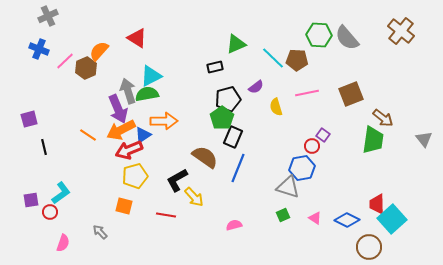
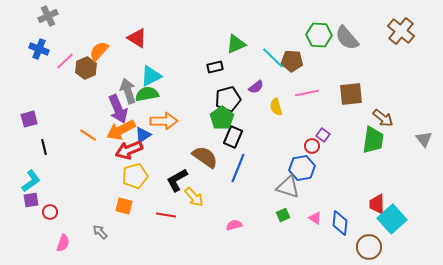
brown pentagon at (297, 60): moved 5 px left, 1 px down
brown square at (351, 94): rotated 15 degrees clockwise
cyan L-shape at (61, 193): moved 30 px left, 12 px up
blue diamond at (347, 220): moved 7 px left, 3 px down; rotated 70 degrees clockwise
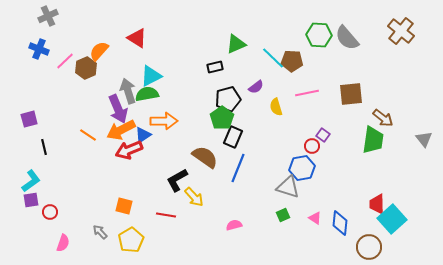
yellow pentagon at (135, 176): moved 4 px left, 64 px down; rotated 15 degrees counterclockwise
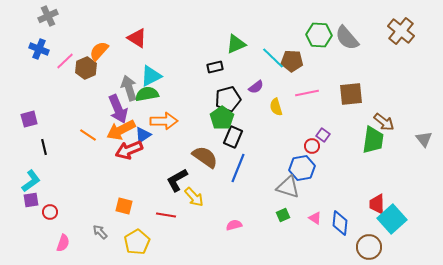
gray arrow at (128, 91): moved 1 px right, 3 px up
brown arrow at (383, 118): moved 1 px right, 4 px down
yellow pentagon at (131, 240): moved 6 px right, 2 px down
